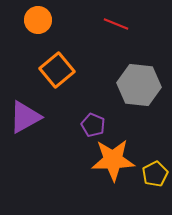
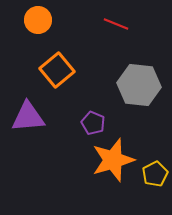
purple triangle: moved 3 px right; rotated 24 degrees clockwise
purple pentagon: moved 2 px up
orange star: rotated 15 degrees counterclockwise
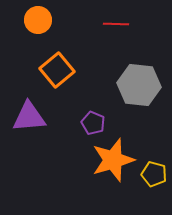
red line: rotated 20 degrees counterclockwise
purple triangle: moved 1 px right
yellow pentagon: moved 1 px left; rotated 30 degrees counterclockwise
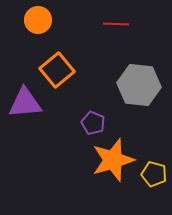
purple triangle: moved 4 px left, 14 px up
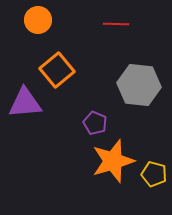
purple pentagon: moved 2 px right
orange star: moved 1 px down
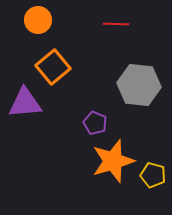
orange square: moved 4 px left, 3 px up
yellow pentagon: moved 1 px left, 1 px down
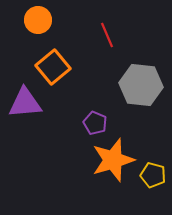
red line: moved 9 px left, 11 px down; rotated 65 degrees clockwise
gray hexagon: moved 2 px right
orange star: moved 1 px up
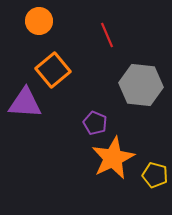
orange circle: moved 1 px right, 1 px down
orange square: moved 3 px down
purple triangle: rotated 9 degrees clockwise
orange star: moved 2 px up; rotated 9 degrees counterclockwise
yellow pentagon: moved 2 px right
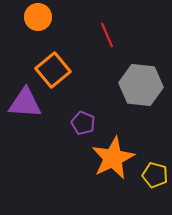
orange circle: moved 1 px left, 4 px up
purple pentagon: moved 12 px left
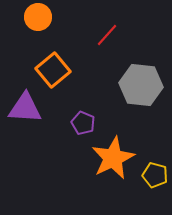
red line: rotated 65 degrees clockwise
purple triangle: moved 5 px down
